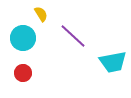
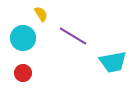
purple line: rotated 12 degrees counterclockwise
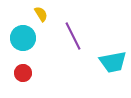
purple line: rotated 32 degrees clockwise
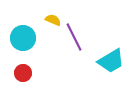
yellow semicircle: moved 12 px right, 6 px down; rotated 35 degrees counterclockwise
purple line: moved 1 px right, 1 px down
cyan trapezoid: moved 2 px left, 1 px up; rotated 20 degrees counterclockwise
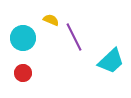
yellow semicircle: moved 2 px left
cyan trapezoid: rotated 12 degrees counterclockwise
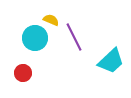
cyan circle: moved 12 px right
